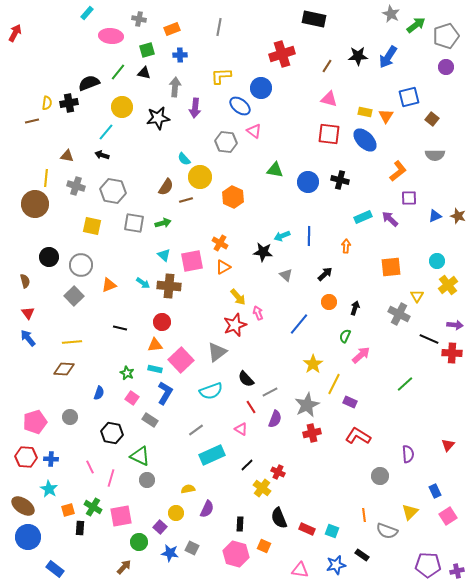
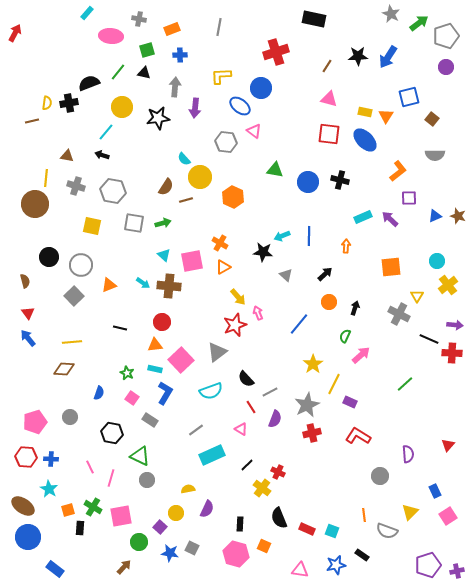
green arrow at (416, 25): moved 3 px right, 2 px up
red cross at (282, 54): moved 6 px left, 2 px up
purple pentagon at (428, 565): rotated 20 degrees counterclockwise
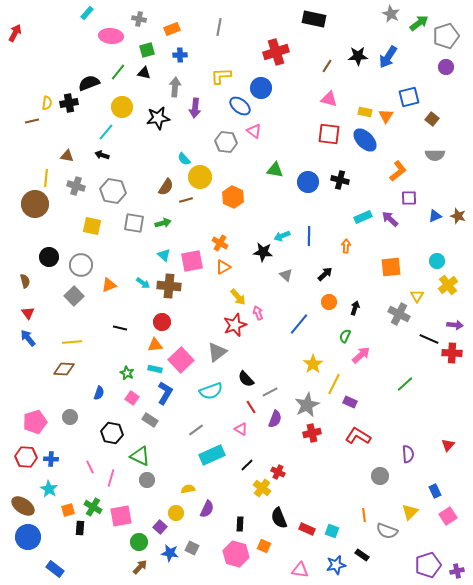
brown arrow at (124, 567): moved 16 px right
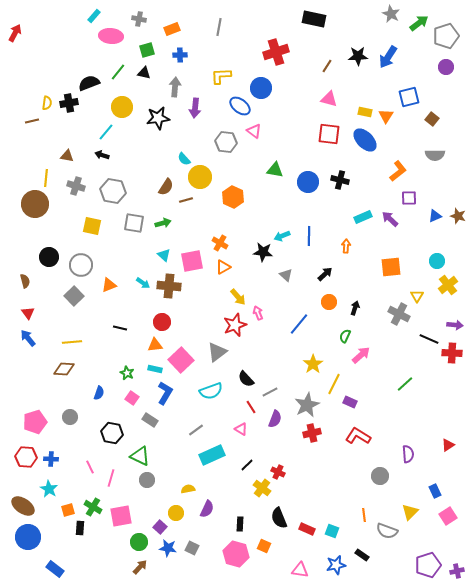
cyan rectangle at (87, 13): moved 7 px right, 3 px down
red triangle at (448, 445): rotated 16 degrees clockwise
blue star at (170, 553): moved 2 px left, 5 px up
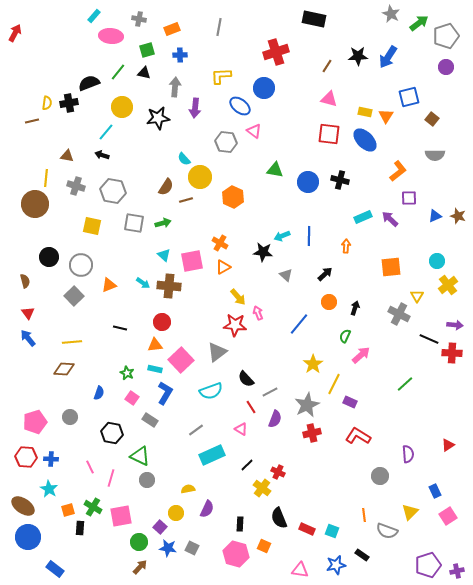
blue circle at (261, 88): moved 3 px right
red star at (235, 325): rotated 25 degrees clockwise
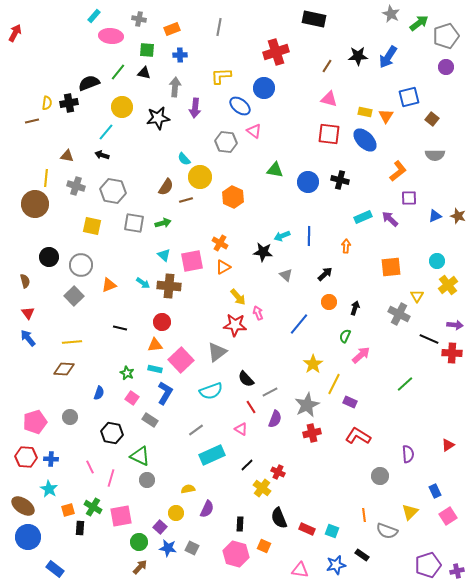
green square at (147, 50): rotated 21 degrees clockwise
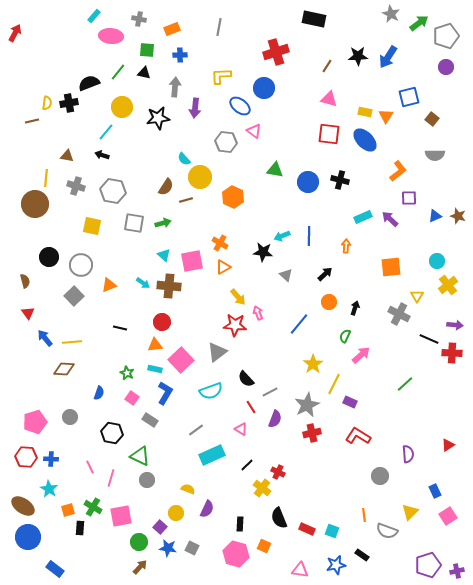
blue arrow at (28, 338): moved 17 px right
yellow semicircle at (188, 489): rotated 32 degrees clockwise
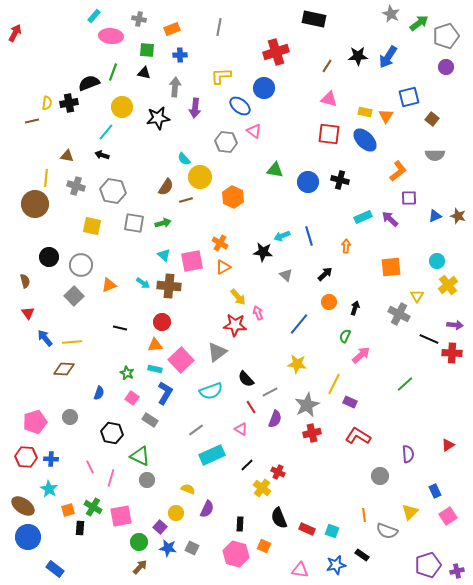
green line at (118, 72): moved 5 px left; rotated 18 degrees counterclockwise
blue line at (309, 236): rotated 18 degrees counterclockwise
yellow star at (313, 364): moved 16 px left; rotated 30 degrees counterclockwise
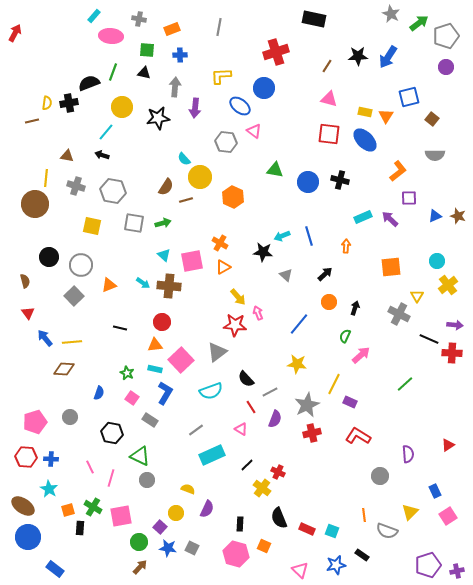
pink triangle at (300, 570): rotated 36 degrees clockwise
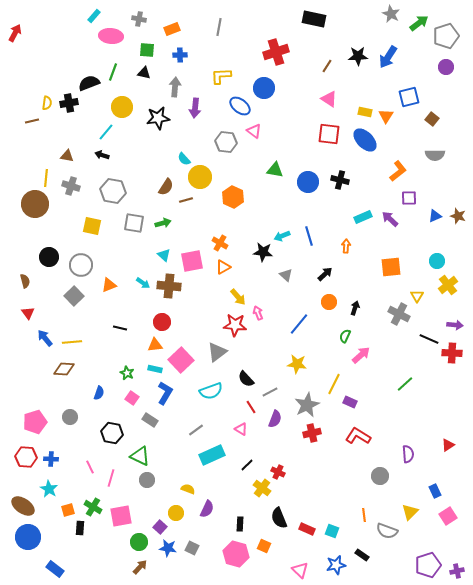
pink triangle at (329, 99): rotated 18 degrees clockwise
gray cross at (76, 186): moved 5 px left
